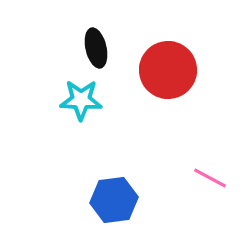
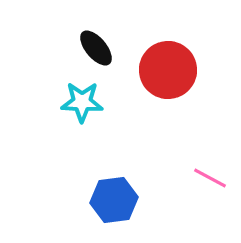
black ellipse: rotated 27 degrees counterclockwise
cyan star: moved 1 px right, 2 px down
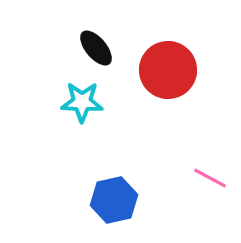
blue hexagon: rotated 6 degrees counterclockwise
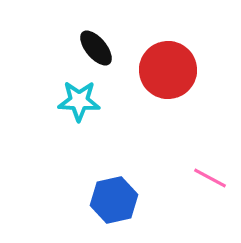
cyan star: moved 3 px left, 1 px up
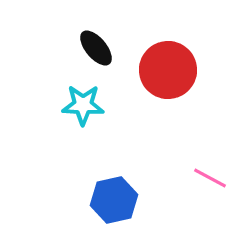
cyan star: moved 4 px right, 4 px down
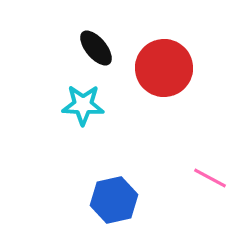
red circle: moved 4 px left, 2 px up
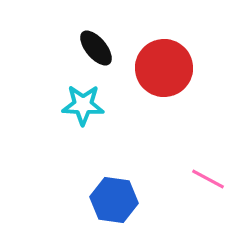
pink line: moved 2 px left, 1 px down
blue hexagon: rotated 21 degrees clockwise
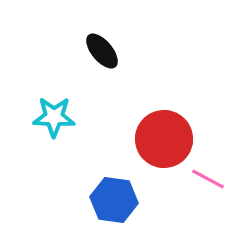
black ellipse: moved 6 px right, 3 px down
red circle: moved 71 px down
cyan star: moved 29 px left, 12 px down
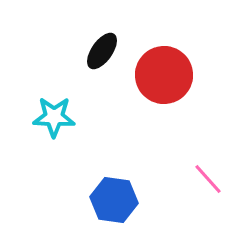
black ellipse: rotated 75 degrees clockwise
red circle: moved 64 px up
pink line: rotated 20 degrees clockwise
